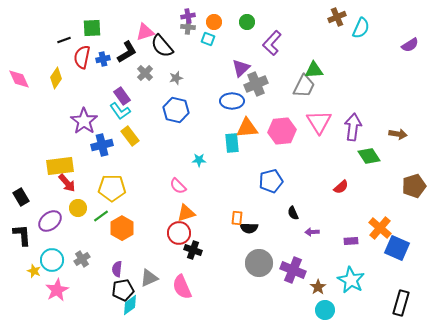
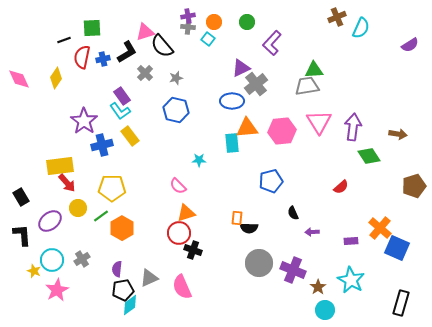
cyan square at (208, 39): rotated 16 degrees clockwise
purple triangle at (241, 68): rotated 18 degrees clockwise
gray cross at (256, 84): rotated 15 degrees counterclockwise
gray trapezoid at (304, 86): moved 3 px right; rotated 125 degrees counterclockwise
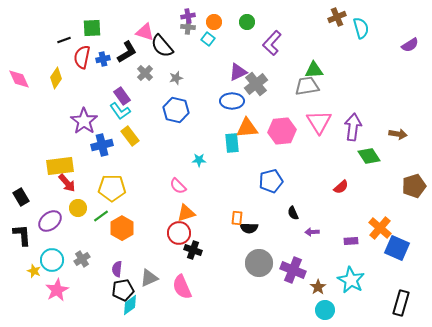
cyan semicircle at (361, 28): rotated 40 degrees counterclockwise
pink triangle at (145, 32): rotated 36 degrees clockwise
purple triangle at (241, 68): moved 3 px left, 4 px down
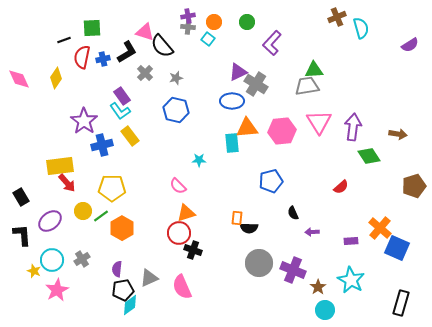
gray cross at (256, 84): rotated 20 degrees counterclockwise
yellow circle at (78, 208): moved 5 px right, 3 px down
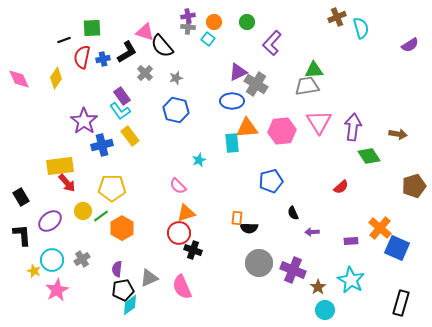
cyan star at (199, 160): rotated 24 degrees counterclockwise
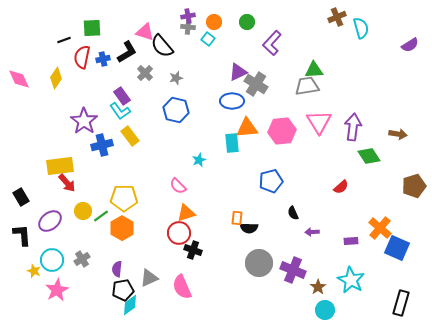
yellow pentagon at (112, 188): moved 12 px right, 10 px down
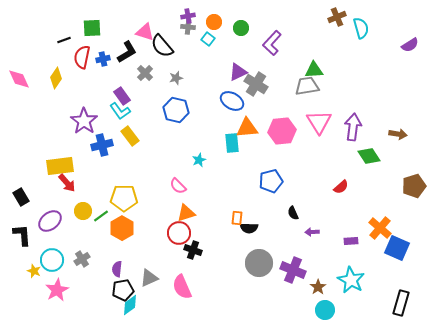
green circle at (247, 22): moved 6 px left, 6 px down
blue ellipse at (232, 101): rotated 30 degrees clockwise
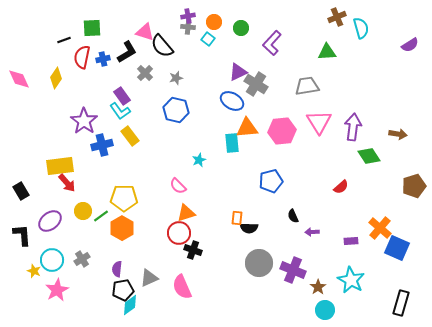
green triangle at (314, 70): moved 13 px right, 18 px up
black rectangle at (21, 197): moved 6 px up
black semicircle at (293, 213): moved 3 px down
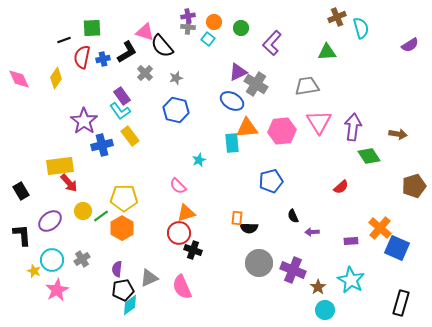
red arrow at (67, 183): moved 2 px right
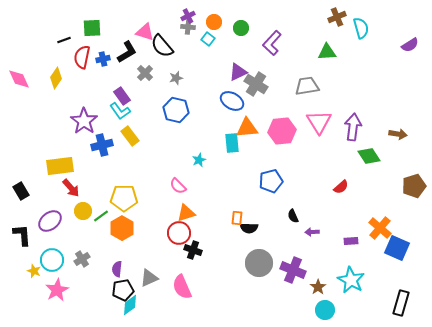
purple cross at (188, 16): rotated 16 degrees counterclockwise
red arrow at (69, 183): moved 2 px right, 5 px down
